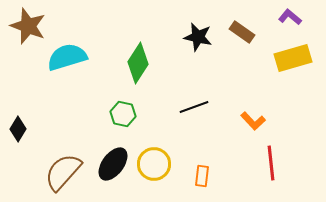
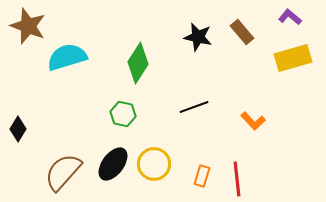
brown rectangle: rotated 15 degrees clockwise
red line: moved 34 px left, 16 px down
orange rectangle: rotated 10 degrees clockwise
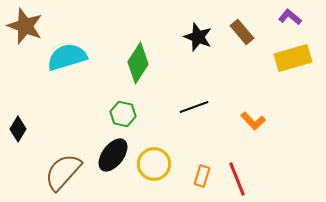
brown star: moved 3 px left
black star: rotated 8 degrees clockwise
black ellipse: moved 9 px up
red line: rotated 16 degrees counterclockwise
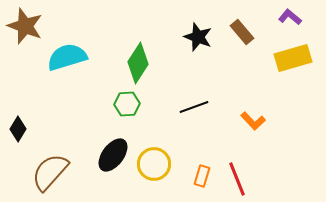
green hexagon: moved 4 px right, 10 px up; rotated 15 degrees counterclockwise
brown semicircle: moved 13 px left
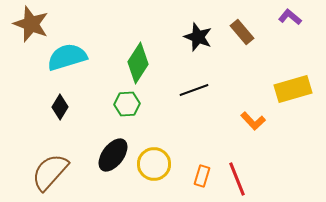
brown star: moved 6 px right, 2 px up
yellow rectangle: moved 31 px down
black line: moved 17 px up
black diamond: moved 42 px right, 22 px up
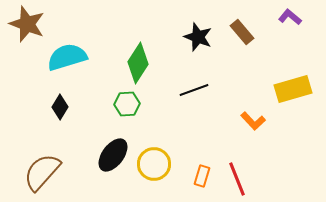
brown star: moved 4 px left
brown semicircle: moved 8 px left
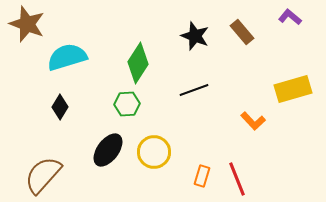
black star: moved 3 px left, 1 px up
black ellipse: moved 5 px left, 5 px up
yellow circle: moved 12 px up
brown semicircle: moved 1 px right, 3 px down
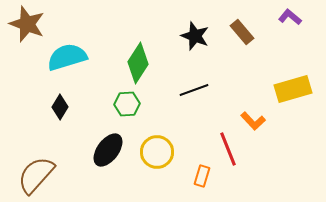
yellow circle: moved 3 px right
brown semicircle: moved 7 px left
red line: moved 9 px left, 30 px up
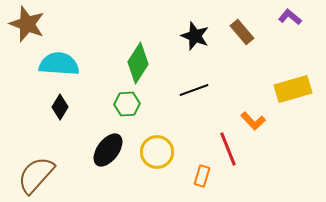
cyan semicircle: moved 8 px left, 7 px down; rotated 21 degrees clockwise
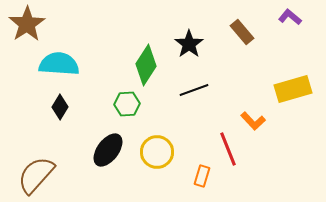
brown star: rotated 18 degrees clockwise
black star: moved 6 px left, 8 px down; rotated 16 degrees clockwise
green diamond: moved 8 px right, 2 px down
